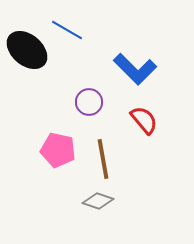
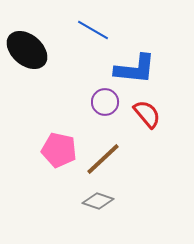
blue line: moved 26 px right
blue L-shape: rotated 39 degrees counterclockwise
purple circle: moved 16 px right
red semicircle: moved 3 px right, 6 px up
pink pentagon: moved 1 px right
brown line: rotated 57 degrees clockwise
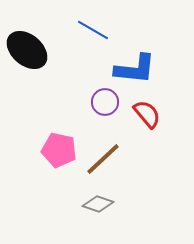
gray diamond: moved 3 px down
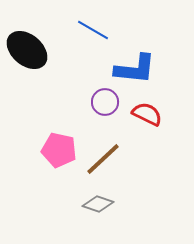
red semicircle: rotated 24 degrees counterclockwise
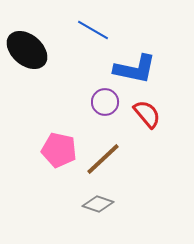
blue L-shape: rotated 6 degrees clockwise
red semicircle: rotated 24 degrees clockwise
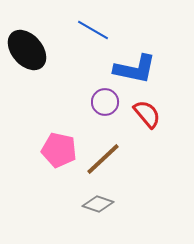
black ellipse: rotated 9 degrees clockwise
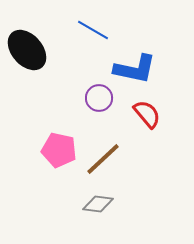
purple circle: moved 6 px left, 4 px up
gray diamond: rotated 12 degrees counterclockwise
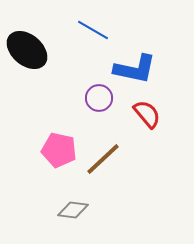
black ellipse: rotated 9 degrees counterclockwise
gray diamond: moved 25 px left, 6 px down
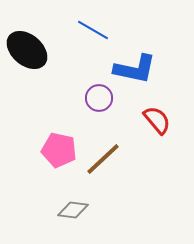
red semicircle: moved 10 px right, 6 px down
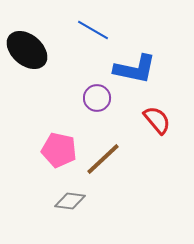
purple circle: moved 2 px left
gray diamond: moved 3 px left, 9 px up
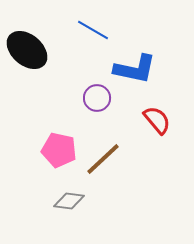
gray diamond: moved 1 px left
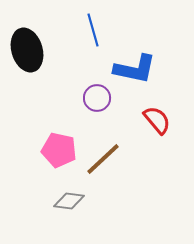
blue line: rotated 44 degrees clockwise
black ellipse: rotated 33 degrees clockwise
